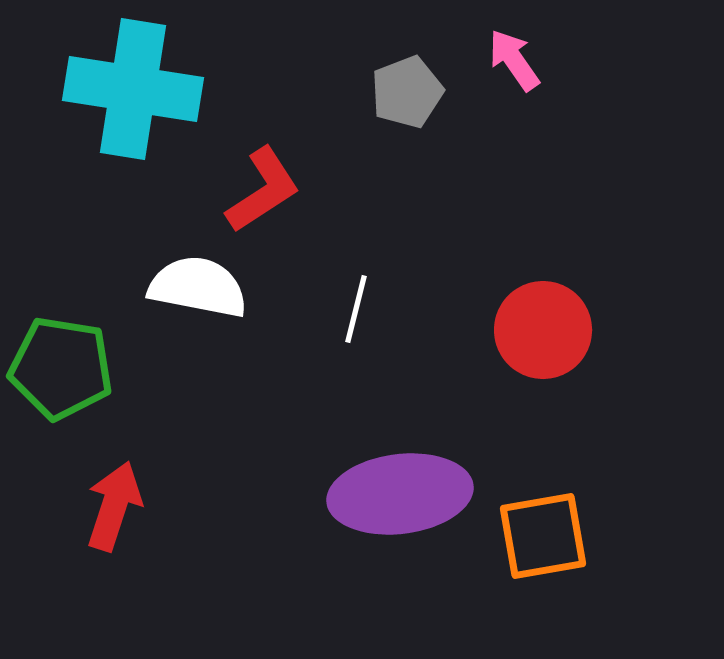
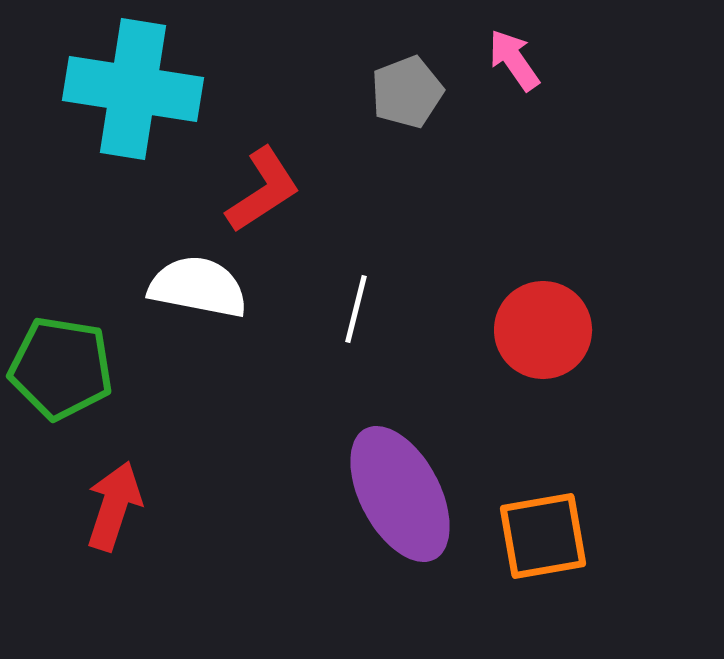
purple ellipse: rotated 69 degrees clockwise
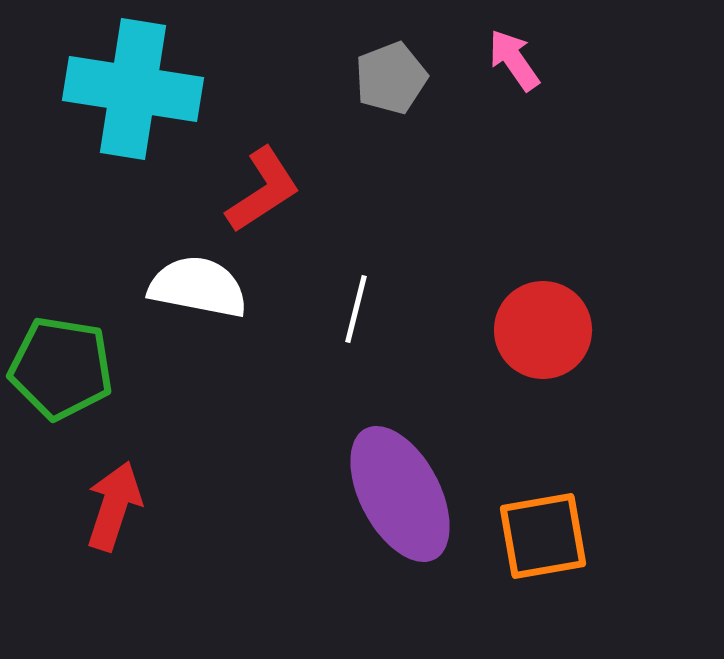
gray pentagon: moved 16 px left, 14 px up
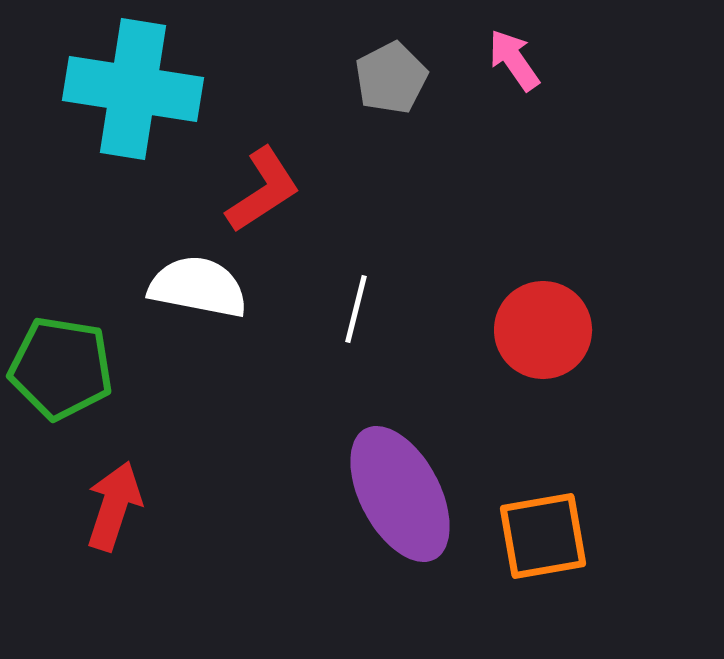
gray pentagon: rotated 6 degrees counterclockwise
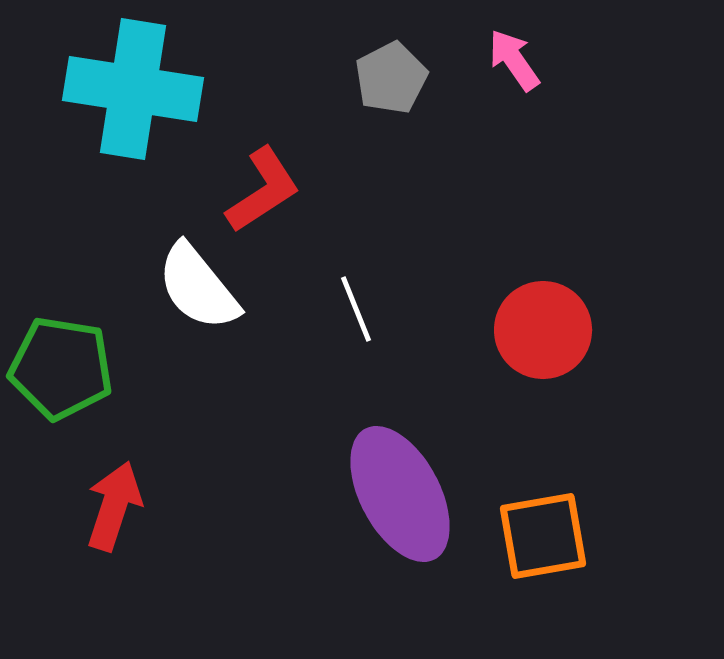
white semicircle: rotated 140 degrees counterclockwise
white line: rotated 36 degrees counterclockwise
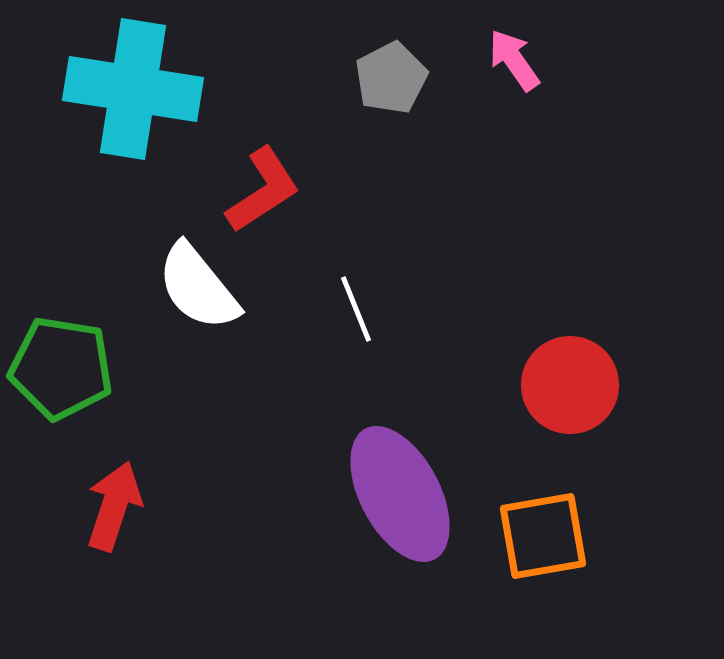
red circle: moved 27 px right, 55 px down
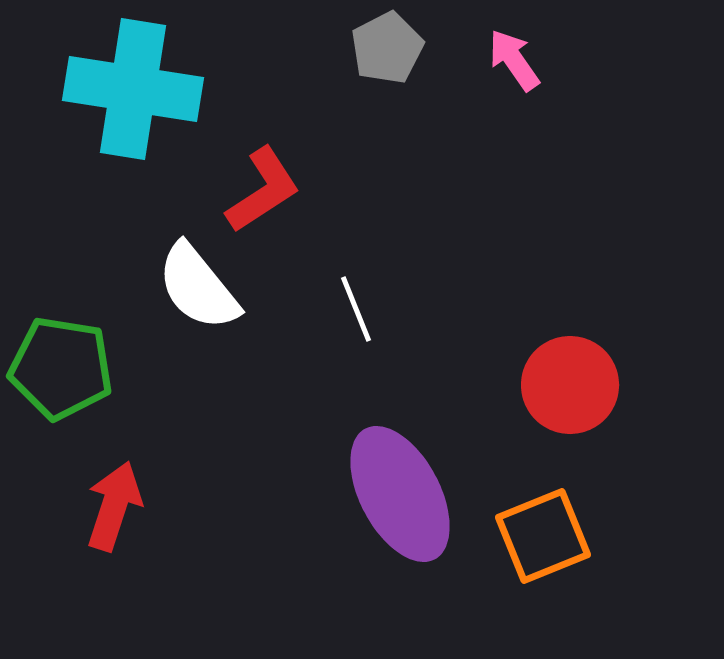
gray pentagon: moved 4 px left, 30 px up
orange square: rotated 12 degrees counterclockwise
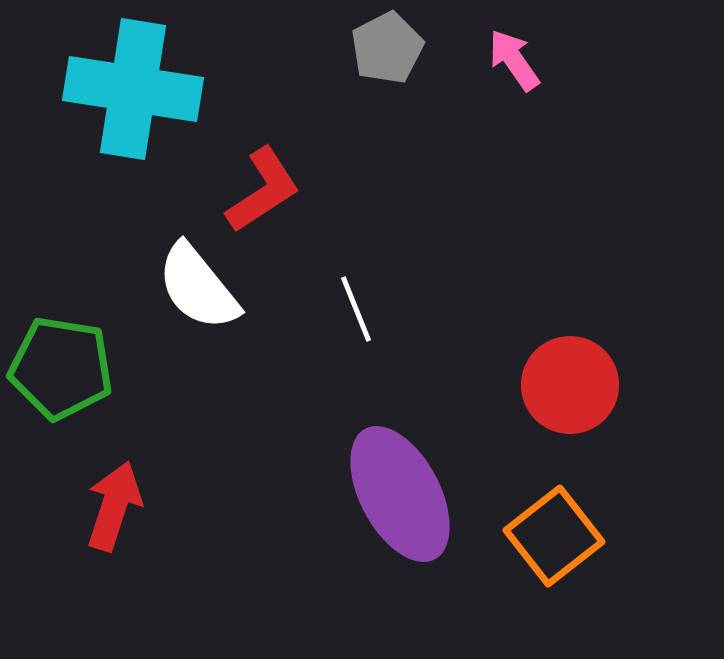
orange square: moved 11 px right; rotated 16 degrees counterclockwise
